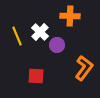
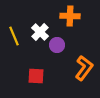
yellow line: moved 3 px left
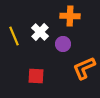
purple circle: moved 6 px right, 1 px up
orange L-shape: rotated 150 degrees counterclockwise
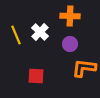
yellow line: moved 2 px right, 1 px up
purple circle: moved 7 px right
orange L-shape: rotated 30 degrees clockwise
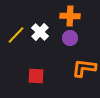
yellow line: rotated 66 degrees clockwise
purple circle: moved 6 px up
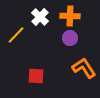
white cross: moved 15 px up
orange L-shape: rotated 50 degrees clockwise
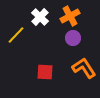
orange cross: rotated 30 degrees counterclockwise
purple circle: moved 3 px right
red square: moved 9 px right, 4 px up
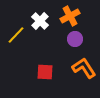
white cross: moved 4 px down
purple circle: moved 2 px right, 1 px down
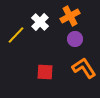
white cross: moved 1 px down
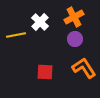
orange cross: moved 4 px right, 1 px down
yellow line: rotated 36 degrees clockwise
